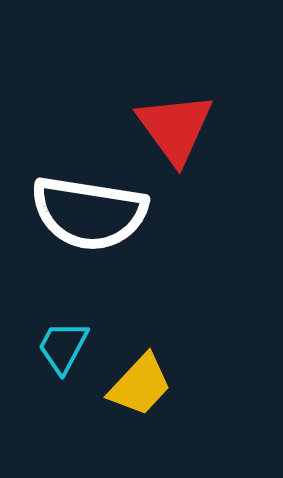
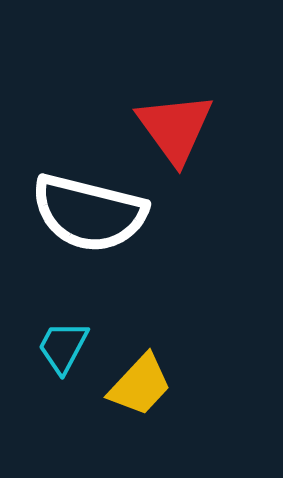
white semicircle: rotated 5 degrees clockwise
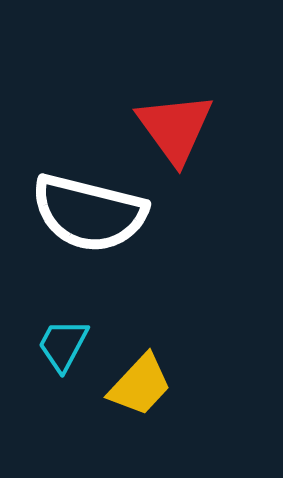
cyan trapezoid: moved 2 px up
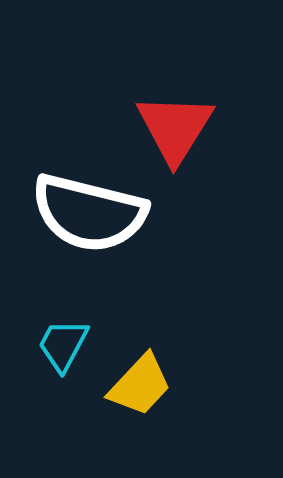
red triangle: rotated 8 degrees clockwise
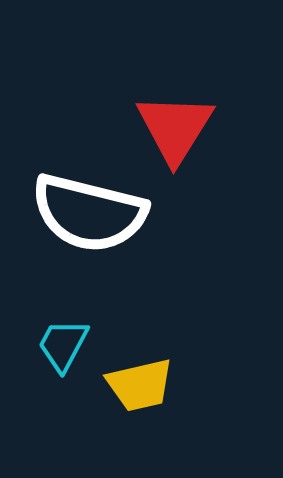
yellow trapezoid: rotated 34 degrees clockwise
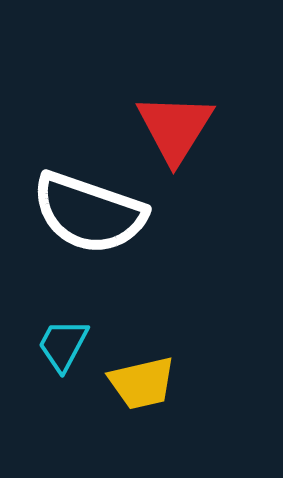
white semicircle: rotated 5 degrees clockwise
yellow trapezoid: moved 2 px right, 2 px up
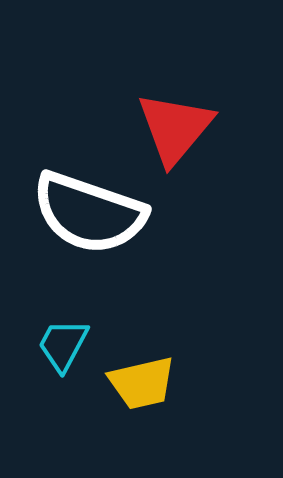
red triangle: rotated 8 degrees clockwise
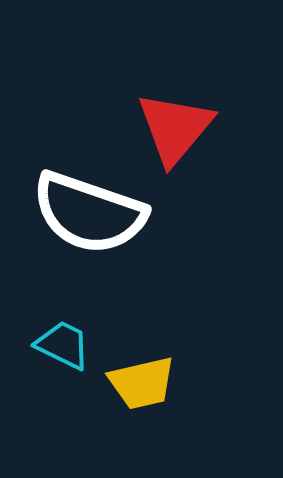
cyan trapezoid: rotated 88 degrees clockwise
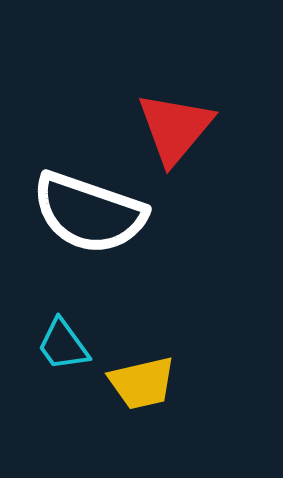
cyan trapezoid: rotated 152 degrees counterclockwise
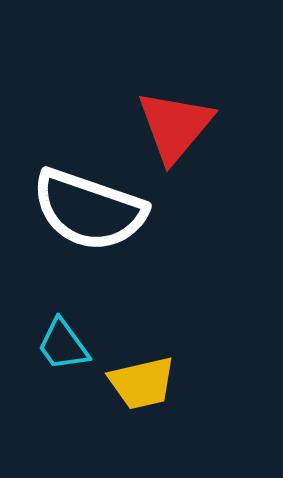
red triangle: moved 2 px up
white semicircle: moved 3 px up
